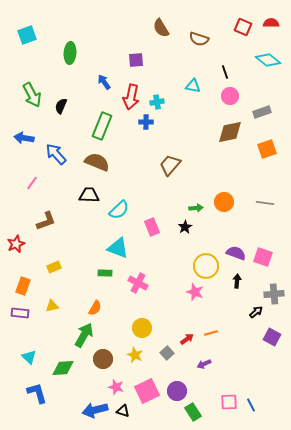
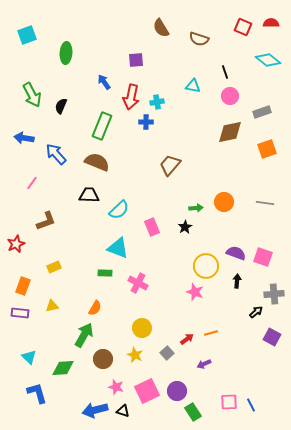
green ellipse at (70, 53): moved 4 px left
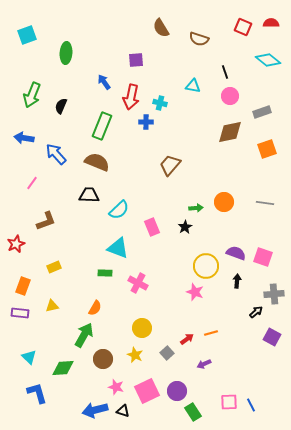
green arrow at (32, 95): rotated 50 degrees clockwise
cyan cross at (157, 102): moved 3 px right, 1 px down; rotated 24 degrees clockwise
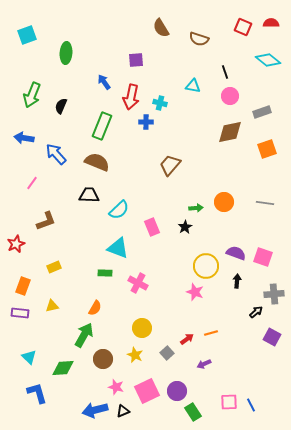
black triangle at (123, 411): rotated 40 degrees counterclockwise
